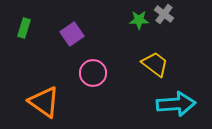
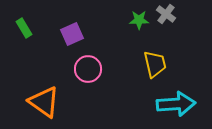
gray cross: moved 2 px right
green rectangle: rotated 48 degrees counterclockwise
purple square: rotated 10 degrees clockwise
yellow trapezoid: rotated 40 degrees clockwise
pink circle: moved 5 px left, 4 px up
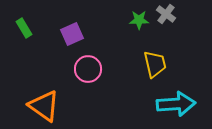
orange triangle: moved 4 px down
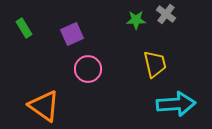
green star: moved 3 px left
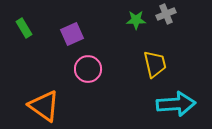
gray cross: rotated 30 degrees clockwise
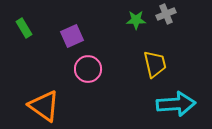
purple square: moved 2 px down
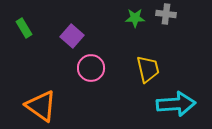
gray cross: rotated 30 degrees clockwise
green star: moved 1 px left, 2 px up
purple square: rotated 25 degrees counterclockwise
yellow trapezoid: moved 7 px left, 5 px down
pink circle: moved 3 px right, 1 px up
orange triangle: moved 3 px left
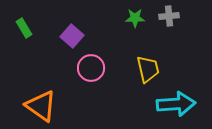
gray cross: moved 3 px right, 2 px down; rotated 12 degrees counterclockwise
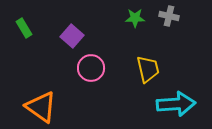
gray cross: rotated 18 degrees clockwise
orange triangle: moved 1 px down
